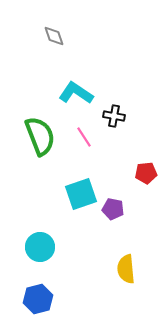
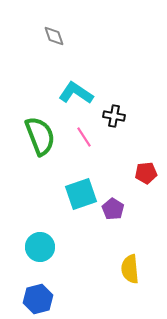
purple pentagon: rotated 20 degrees clockwise
yellow semicircle: moved 4 px right
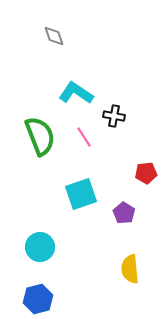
purple pentagon: moved 11 px right, 4 px down
